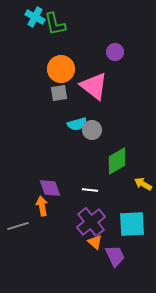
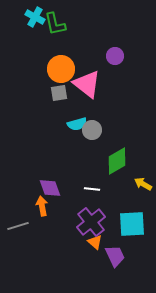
purple circle: moved 4 px down
pink triangle: moved 7 px left, 2 px up
white line: moved 2 px right, 1 px up
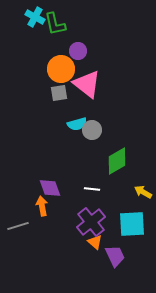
purple circle: moved 37 px left, 5 px up
yellow arrow: moved 8 px down
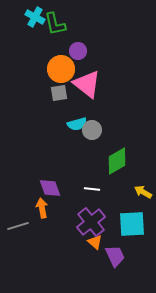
orange arrow: moved 2 px down
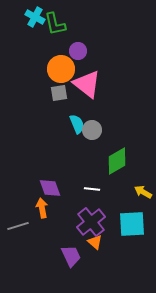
cyan semicircle: rotated 96 degrees counterclockwise
purple trapezoid: moved 44 px left
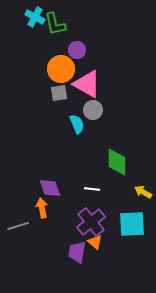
purple circle: moved 1 px left, 1 px up
pink triangle: rotated 8 degrees counterclockwise
gray circle: moved 1 px right, 20 px up
green diamond: moved 1 px down; rotated 60 degrees counterclockwise
purple trapezoid: moved 6 px right, 4 px up; rotated 145 degrees counterclockwise
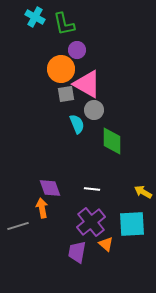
green L-shape: moved 9 px right
gray square: moved 7 px right, 1 px down
gray circle: moved 1 px right
green diamond: moved 5 px left, 21 px up
orange triangle: moved 11 px right, 2 px down
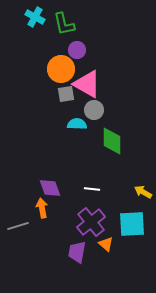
cyan semicircle: rotated 66 degrees counterclockwise
